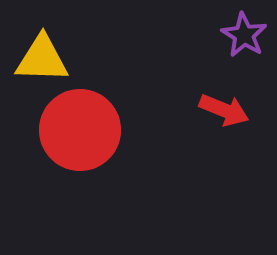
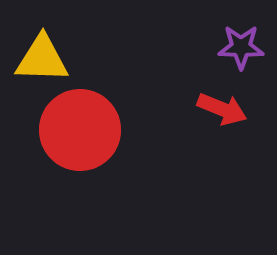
purple star: moved 3 px left, 12 px down; rotated 30 degrees counterclockwise
red arrow: moved 2 px left, 1 px up
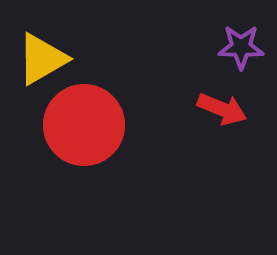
yellow triangle: rotated 32 degrees counterclockwise
red circle: moved 4 px right, 5 px up
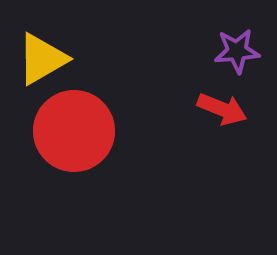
purple star: moved 4 px left, 4 px down; rotated 6 degrees counterclockwise
red circle: moved 10 px left, 6 px down
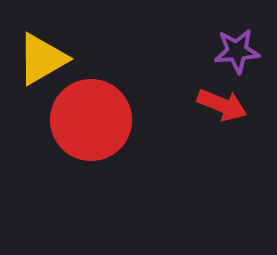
red arrow: moved 4 px up
red circle: moved 17 px right, 11 px up
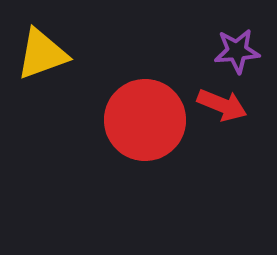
yellow triangle: moved 5 px up; rotated 10 degrees clockwise
red circle: moved 54 px right
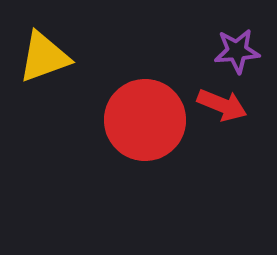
yellow triangle: moved 2 px right, 3 px down
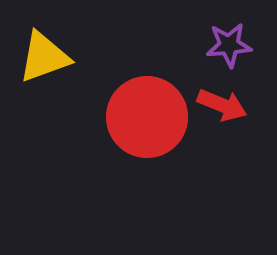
purple star: moved 8 px left, 6 px up
red circle: moved 2 px right, 3 px up
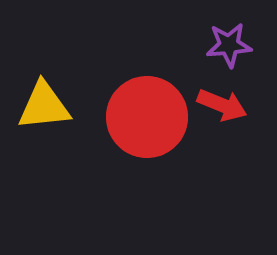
yellow triangle: moved 49 px down; rotated 14 degrees clockwise
